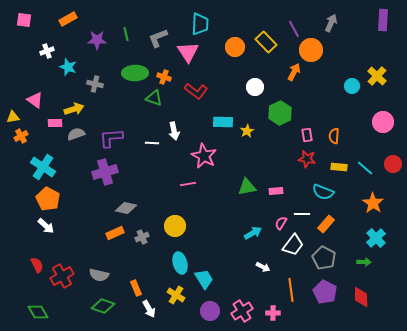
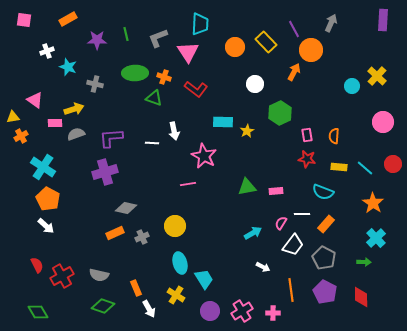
white circle at (255, 87): moved 3 px up
red L-shape at (196, 91): moved 2 px up
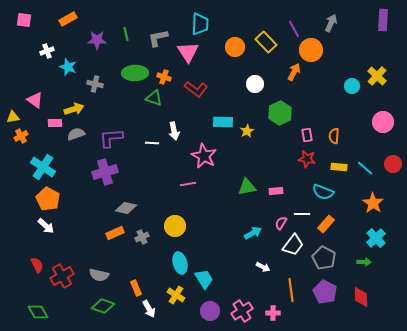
gray L-shape at (158, 38): rotated 10 degrees clockwise
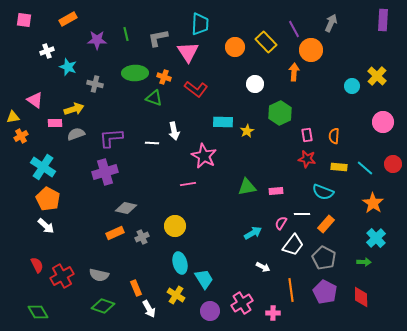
orange arrow at (294, 72): rotated 24 degrees counterclockwise
pink cross at (242, 311): moved 8 px up
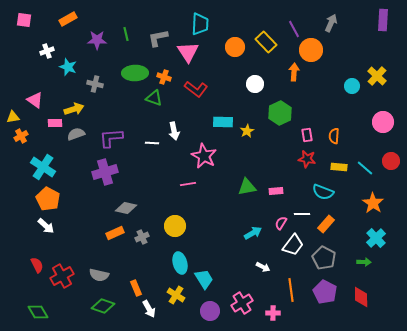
red circle at (393, 164): moved 2 px left, 3 px up
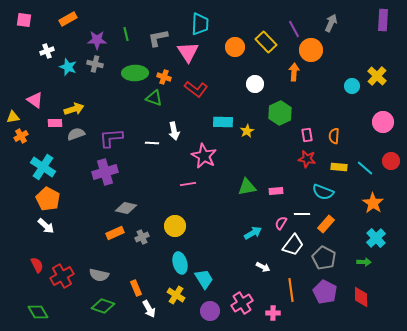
gray cross at (95, 84): moved 20 px up
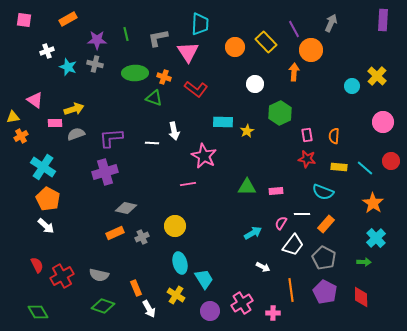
green triangle at (247, 187): rotated 12 degrees clockwise
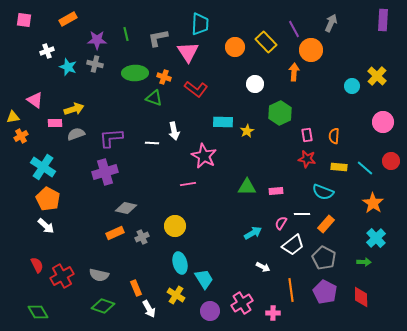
white trapezoid at (293, 245): rotated 15 degrees clockwise
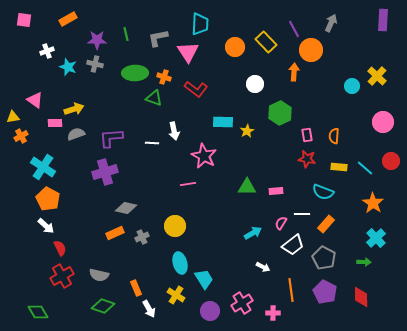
red semicircle at (37, 265): moved 23 px right, 17 px up
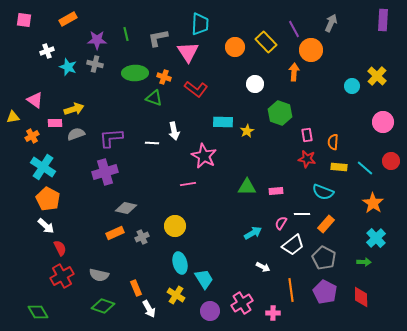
green hexagon at (280, 113): rotated 15 degrees counterclockwise
orange cross at (21, 136): moved 11 px right
orange semicircle at (334, 136): moved 1 px left, 6 px down
